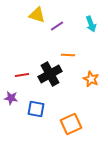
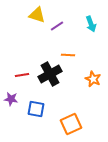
orange star: moved 2 px right
purple star: moved 1 px down
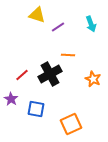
purple line: moved 1 px right, 1 px down
red line: rotated 32 degrees counterclockwise
purple star: rotated 24 degrees clockwise
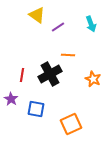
yellow triangle: rotated 18 degrees clockwise
red line: rotated 40 degrees counterclockwise
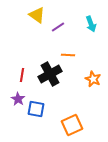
purple star: moved 7 px right
orange square: moved 1 px right, 1 px down
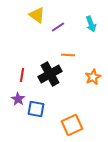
orange star: moved 2 px up; rotated 21 degrees clockwise
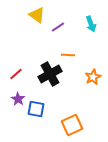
red line: moved 6 px left, 1 px up; rotated 40 degrees clockwise
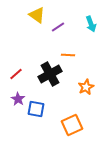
orange star: moved 7 px left, 10 px down
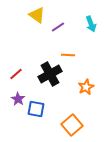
orange square: rotated 15 degrees counterclockwise
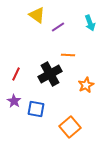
cyan arrow: moved 1 px left, 1 px up
red line: rotated 24 degrees counterclockwise
orange star: moved 2 px up
purple star: moved 4 px left, 2 px down
orange square: moved 2 px left, 2 px down
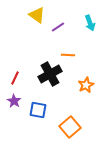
red line: moved 1 px left, 4 px down
blue square: moved 2 px right, 1 px down
